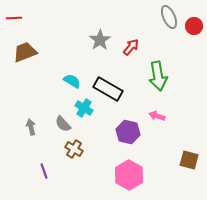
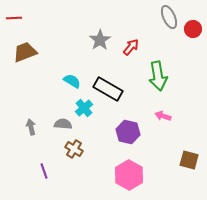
red circle: moved 1 px left, 3 px down
cyan cross: rotated 18 degrees clockwise
pink arrow: moved 6 px right
gray semicircle: rotated 138 degrees clockwise
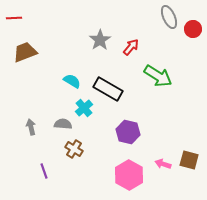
green arrow: rotated 48 degrees counterclockwise
pink arrow: moved 48 px down
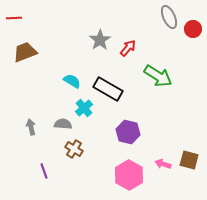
red arrow: moved 3 px left, 1 px down
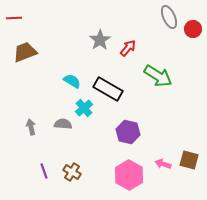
brown cross: moved 2 px left, 23 px down
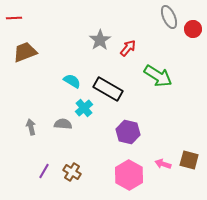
purple line: rotated 49 degrees clockwise
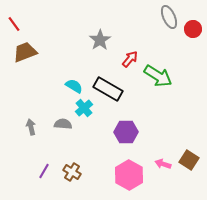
red line: moved 6 px down; rotated 56 degrees clockwise
red arrow: moved 2 px right, 11 px down
cyan semicircle: moved 2 px right, 5 px down
purple hexagon: moved 2 px left; rotated 15 degrees counterclockwise
brown square: rotated 18 degrees clockwise
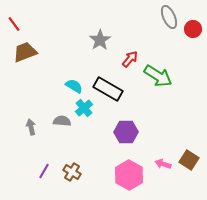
gray semicircle: moved 1 px left, 3 px up
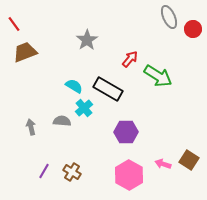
gray star: moved 13 px left
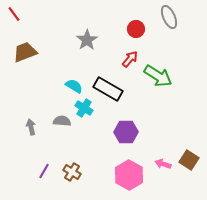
red line: moved 10 px up
red circle: moved 57 px left
cyan cross: rotated 18 degrees counterclockwise
